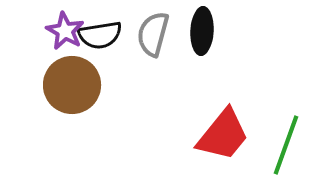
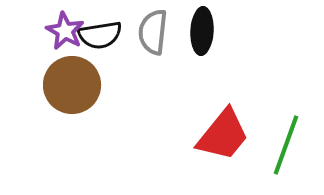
gray semicircle: moved 2 px up; rotated 9 degrees counterclockwise
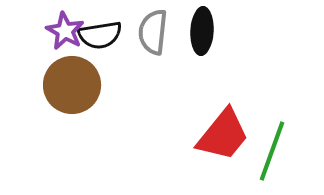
green line: moved 14 px left, 6 px down
